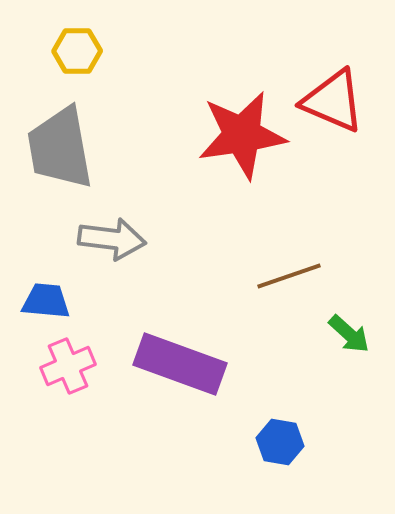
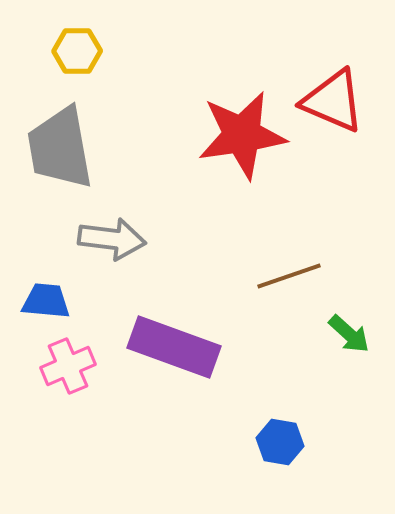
purple rectangle: moved 6 px left, 17 px up
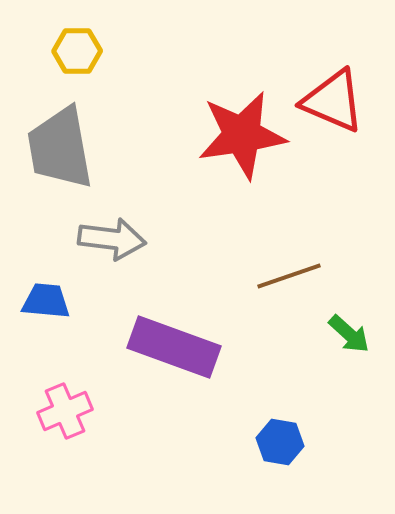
pink cross: moved 3 px left, 45 px down
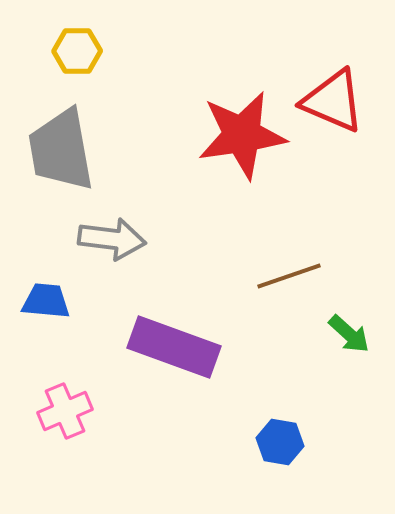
gray trapezoid: moved 1 px right, 2 px down
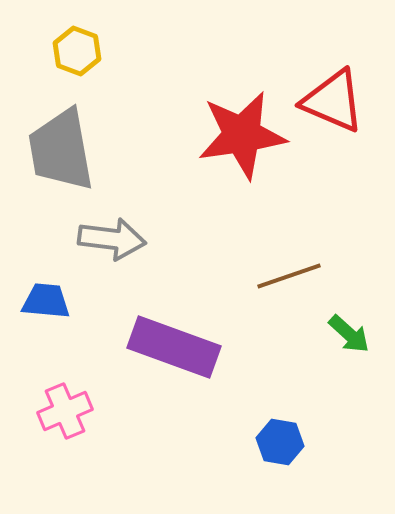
yellow hexagon: rotated 21 degrees clockwise
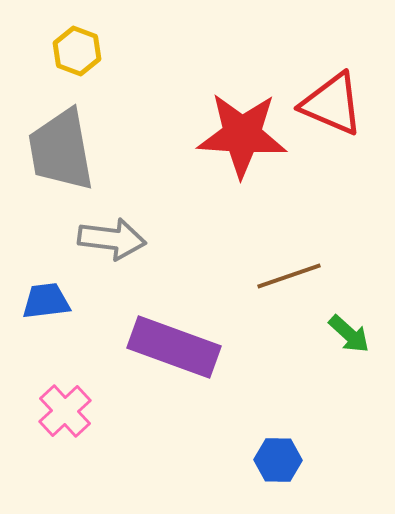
red triangle: moved 1 px left, 3 px down
red star: rotated 12 degrees clockwise
blue trapezoid: rotated 12 degrees counterclockwise
pink cross: rotated 20 degrees counterclockwise
blue hexagon: moved 2 px left, 18 px down; rotated 9 degrees counterclockwise
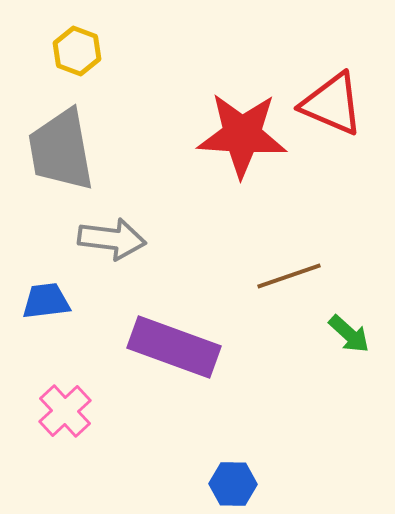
blue hexagon: moved 45 px left, 24 px down
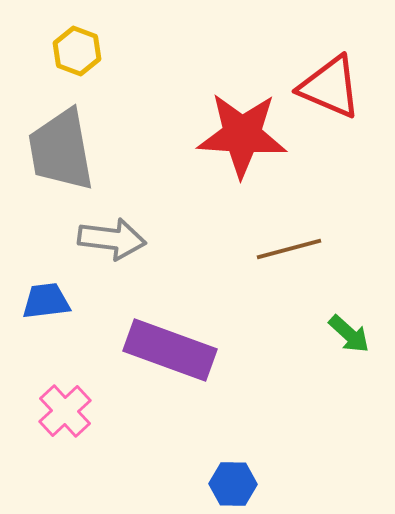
red triangle: moved 2 px left, 17 px up
brown line: moved 27 px up; rotated 4 degrees clockwise
purple rectangle: moved 4 px left, 3 px down
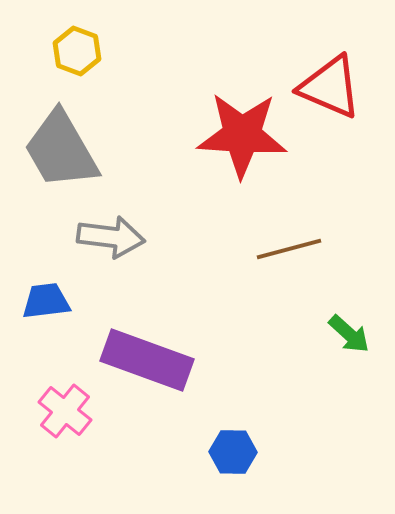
gray trapezoid: rotated 20 degrees counterclockwise
gray arrow: moved 1 px left, 2 px up
purple rectangle: moved 23 px left, 10 px down
pink cross: rotated 8 degrees counterclockwise
blue hexagon: moved 32 px up
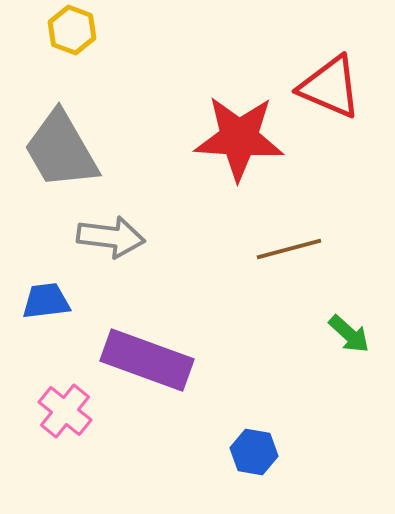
yellow hexagon: moved 5 px left, 21 px up
red star: moved 3 px left, 3 px down
blue hexagon: moved 21 px right; rotated 9 degrees clockwise
